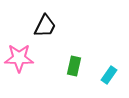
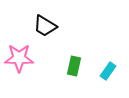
black trapezoid: rotated 95 degrees clockwise
cyan rectangle: moved 1 px left, 4 px up
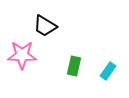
pink star: moved 3 px right, 3 px up
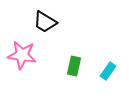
black trapezoid: moved 4 px up
pink star: rotated 8 degrees clockwise
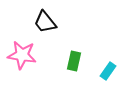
black trapezoid: rotated 20 degrees clockwise
green rectangle: moved 5 px up
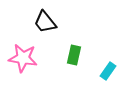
pink star: moved 1 px right, 3 px down
green rectangle: moved 6 px up
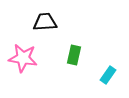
black trapezoid: rotated 125 degrees clockwise
cyan rectangle: moved 4 px down
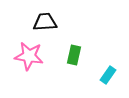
pink star: moved 6 px right, 2 px up
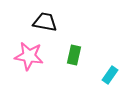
black trapezoid: rotated 15 degrees clockwise
cyan rectangle: moved 2 px right
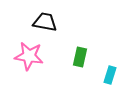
green rectangle: moved 6 px right, 2 px down
cyan rectangle: rotated 18 degrees counterclockwise
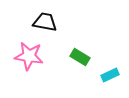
green rectangle: rotated 72 degrees counterclockwise
cyan rectangle: rotated 48 degrees clockwise
